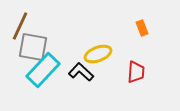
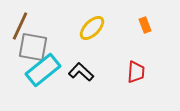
orange rectangle: moved 3 px right, 3 px up
yellow ellipse: moved 6 px left, 26 px up; rotated 24 degrees counterclockwise
cyan rectangle: rotated 8 degrees clockwise
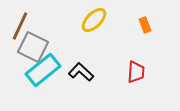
yellow ellipse: moved 2 px right, 8 px up
gray square: rotated 16 degrees clockwise
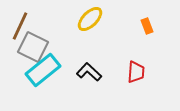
yellow ellipse: moved 4 px left, 1 px up
orange rectangle: moved 2 px right, 1 px down
black L-shape: moved 8 px right
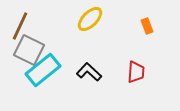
gray square: moved 4 px left, 3 px down
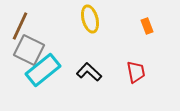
yellow ellipse: rotated 60 degrees counterclockwise
red trapezoid: rotated 15 degrees counterclockwise
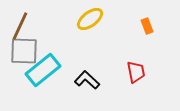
yellow ellipse: rotated 68 degrees clockwise
gray square: moved 5 px left, 1 px down; rotated 24 degrees counterclockwise
black L-shape: moved 2 px left, 8 px down
